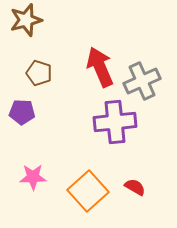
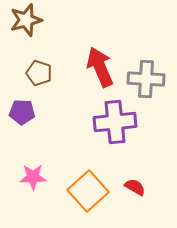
gray cross: moved 4 px right, 2 px up; rotated 27 degrees clockwise
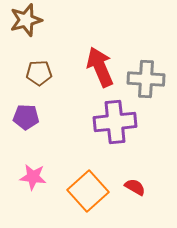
brown pentagon: rotated 20 degrees counterclockwise
purple pentagon: moved 4 px right, 5 px down
pink star: rotated 8 degrees clockwise
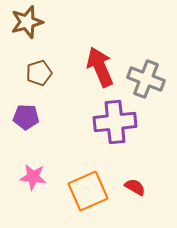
brown star: moved 1 px right, 2 px down
brown pentagon: rotated 15 degrees counterclockwise
gray cross: rotated 18 degrees clockwise
orange square: rotated 18 degrees clockwise
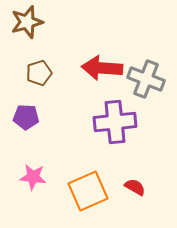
red arrow: moved 2 px right, 1 px down; rotated 63 degrees counterclockwise
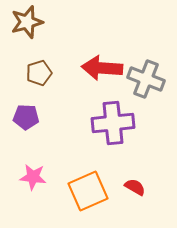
purple cross: moved 2 px left, 1 px down
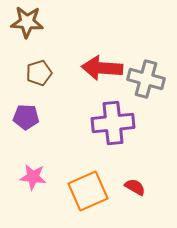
brown star: rotated 20 degrees clockwise
gray cross: rotated 6 degrees counterclockwise
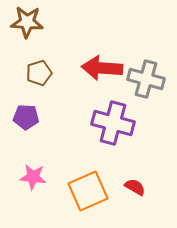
purple cross: rotated 21 degrees clockwise
